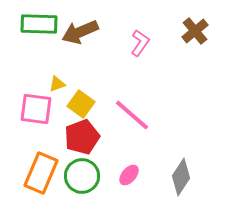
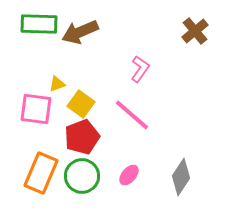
pink L-shape: moved 26 px down
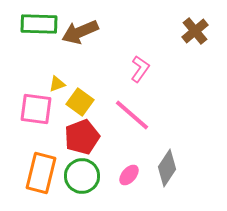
yellow square: moved 1 px left, 2 px up
orange rectangle: rotated 9 degrees counterclockwise
gray diamond: moved 14 px left, 9 px up
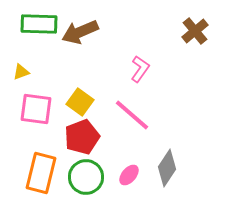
yellow triangle: moved 36 px left, 12 px up
green circle: moved 4 px right, 1 px down
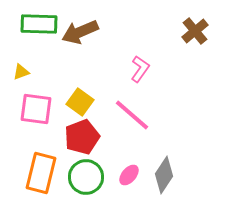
gray diamond: moved 3 px left, 7 px down
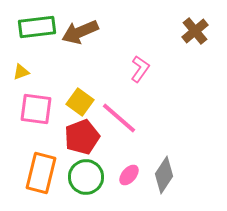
green rectangle: moved 2 px left, 3 px down; rotated 9 degrees counterclockwise
pink line: moved 13 px left, 3 px down
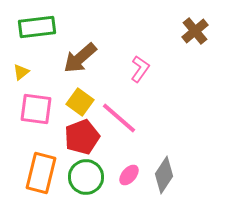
brown arrow: moved 26 px down; rotated 18 degrees counterclockwise
yellow triangle: rotated 18 degrees counterclockwise
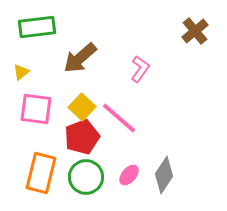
yellow square: moved 2 px right, 5 px down; rotated 8 degrees clockwise
